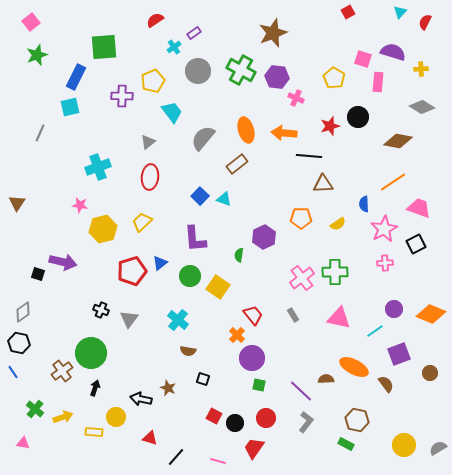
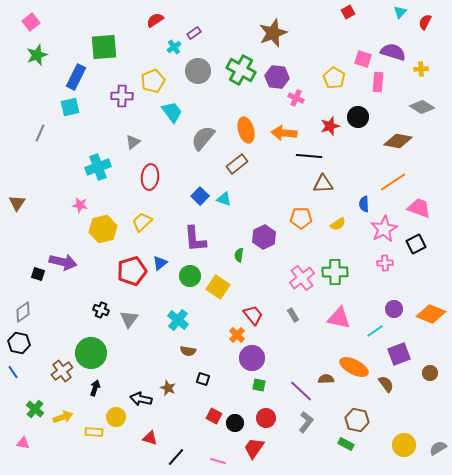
gray triangle at (148, 142): moved 15 px left
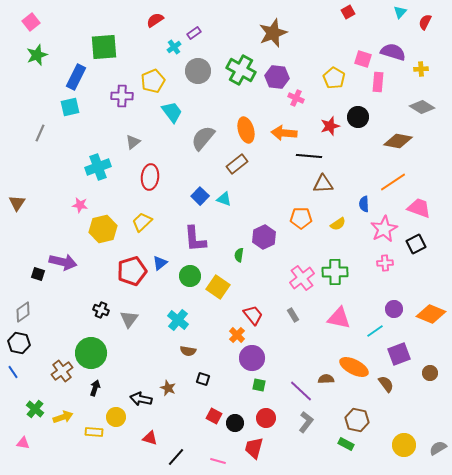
red trapezoid at (254, 448): rotated 20 degrees counterclockwise
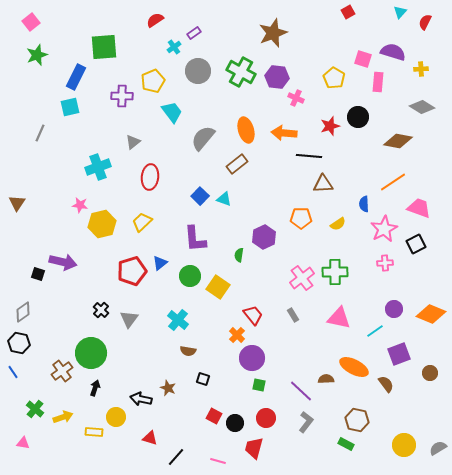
green cross at (241, 70): moved 2 px down
yellow hexagon at (103, 229): moved 1 px left, 5 px up
black cross at (101, 310): rotated 21 degrees clockwise
